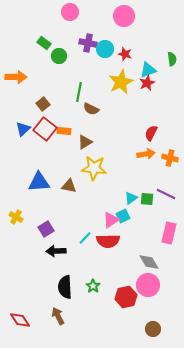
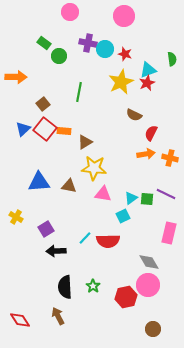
brown semicircle at (91, 109): moved 43 px right, 6 px down
pink triangle at (111, 220): moved 8 px left, 26 px up; rotated 42 degrees clockwise
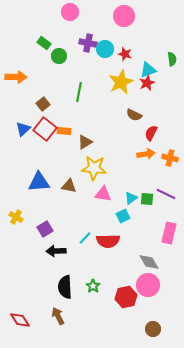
purple square at (46, 229): moved 1 px left
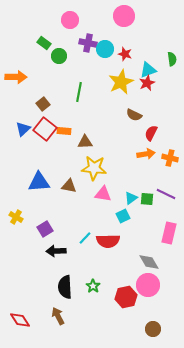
pink circle at (70, 12): moved 8 px down
brown triangle at (85, 142): rotated 28 degrees clockwise
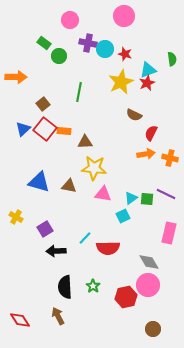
blue triangle at (39, 182): rotated 20 degrees clockwise
red semicircle at (108, 241): moved 7 px down
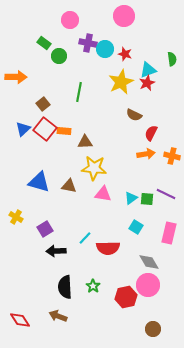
orange cross at (170, 158): moved 2 px right, 2 px up
cyan square at (123, 216): moved 13 px right, 11 px down; rotated 32 degrees counterclockwise
brown arrow at (58, 316): rotated 42 degrees counterclockwise
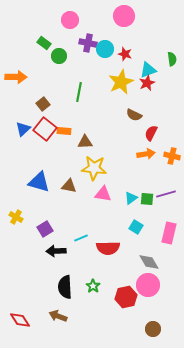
purple line at (166, 194): rotated 42 degrees counterclockwise
cyan line at (85, 238): moved 4 px left; rotated 24 degrees clockwise
